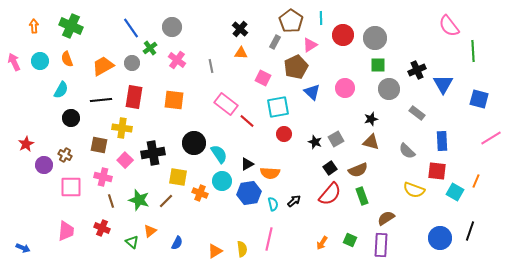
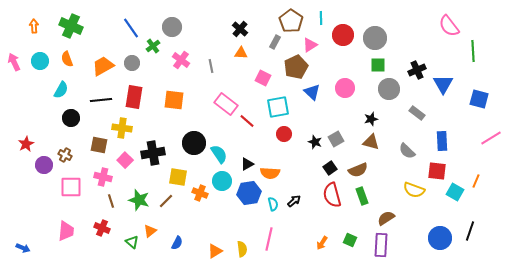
green cross at (150, 48): moved 3 px right, 2 px up
pink cross at (177, 60): moved 4 px right
red semicircle at (330, 194): moved 2 px right, 1 px down; rotated 125 degrees clockwise
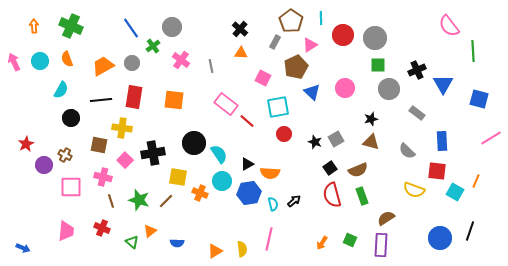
blue semicircle at (177, 243): rotated 64 degrees clockwise
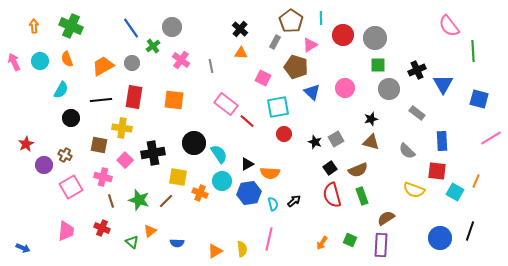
brown pentagon at (296, 67): rotated 30 degrees counterclockwise
pink square at (71, 187): rotated 30 degrees counterclockwise
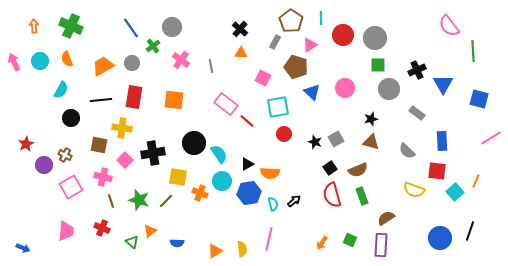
cyan square at (455, 192): rotated 18 degrees clockwise
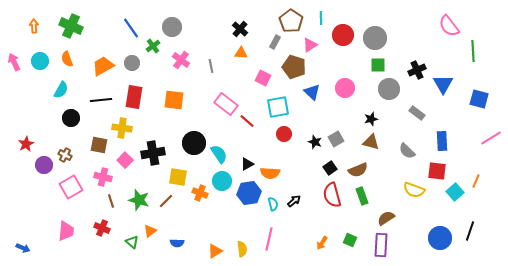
brown pentagon at (296, 67): moved 2 px left
